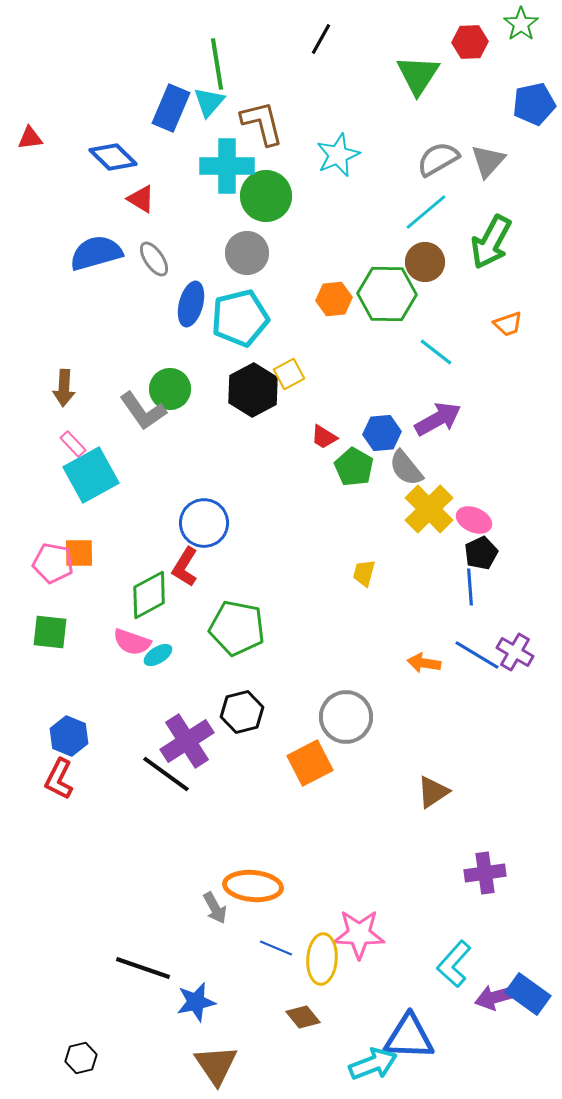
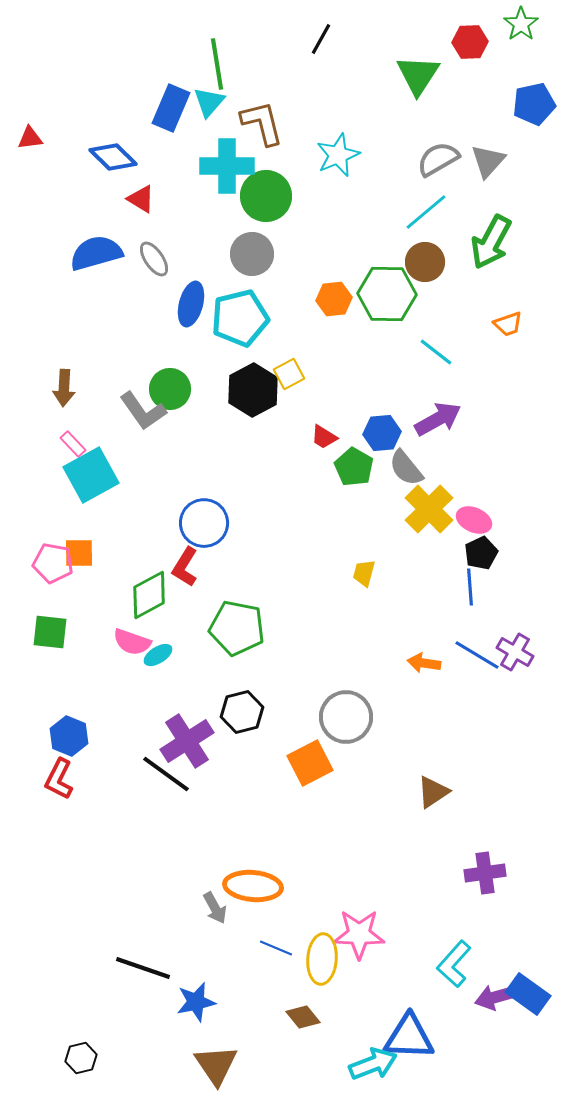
gray circle at (247, 253): moved 5 px right, 1 px down
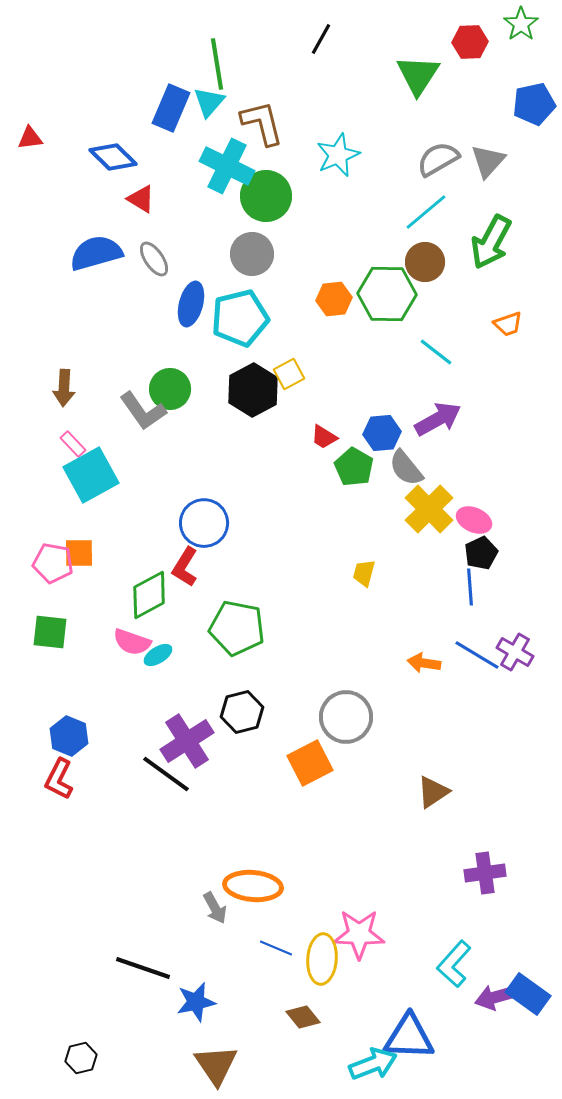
cyan cross at (227, 166): rotated 26 degrees clockwise
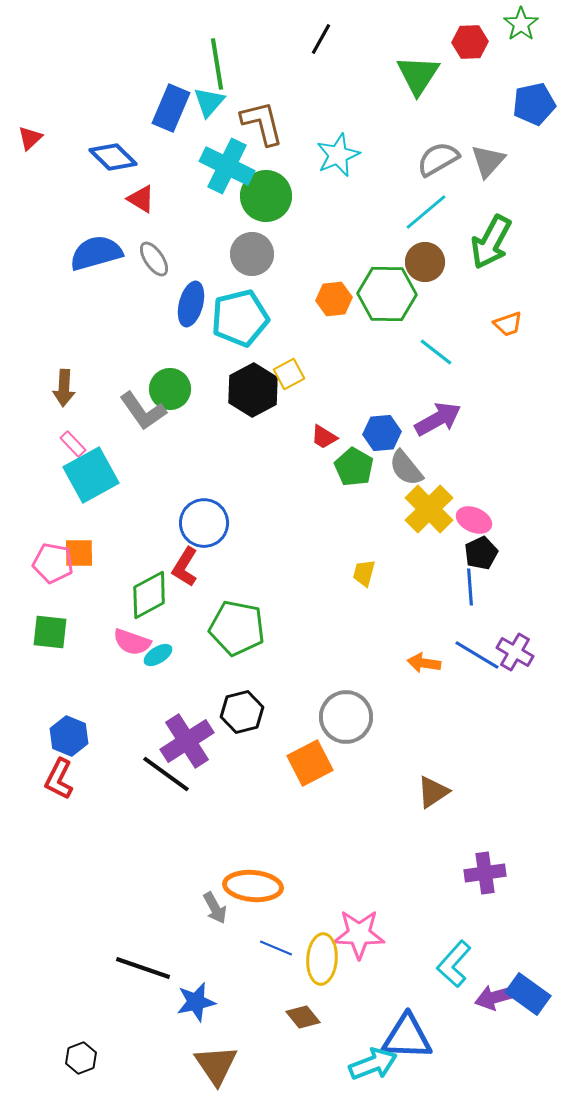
red triangle at (30, 138): rotated 36 degrees counterclockwise
blue triangle at (409, 1037): moved 2 px left
black hexagon at (81, 1058): rotated 8 degrees counterclockwise
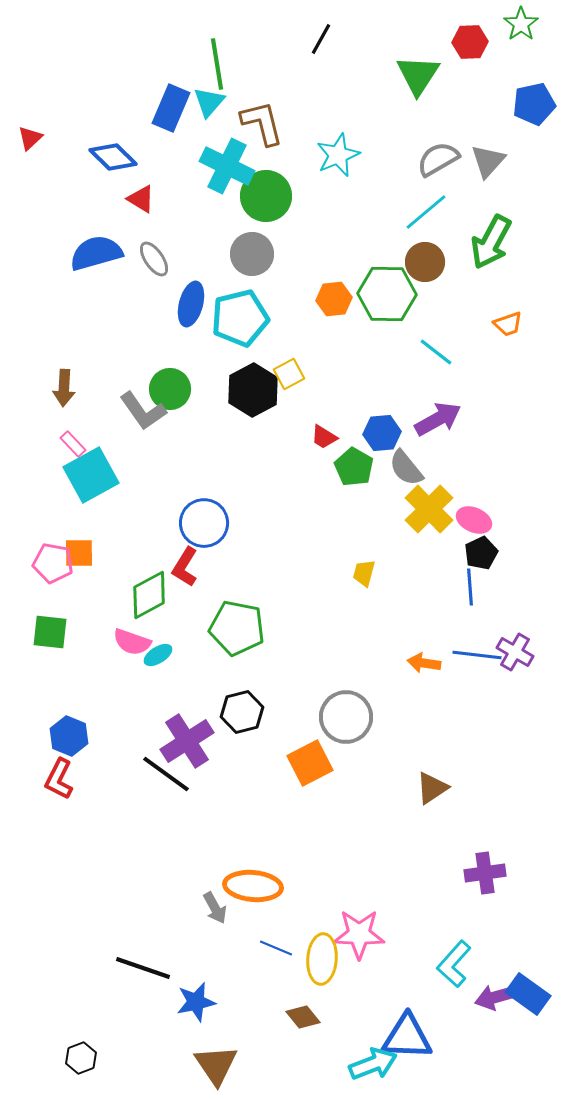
blue line at (477, 655): rotated 24 degrees counterclockwise
brown triangle at (433, 792): moved 1 px left, 4 px up
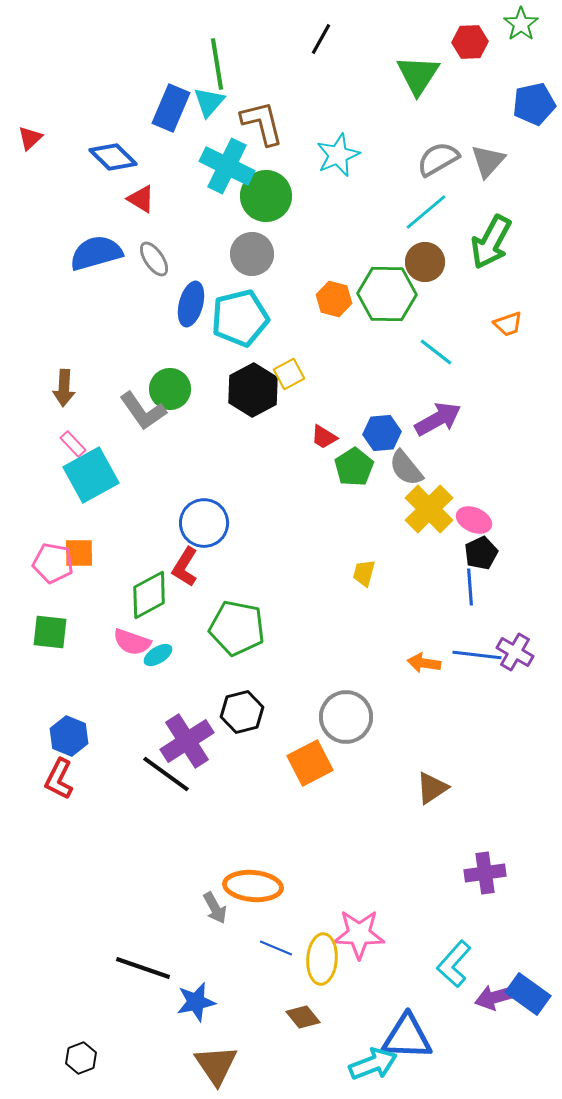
orange hexagon at (334, 299): rotated 20 degrees clockwise
green pentagon at (354, 467): rotated 9 degrees clockwise
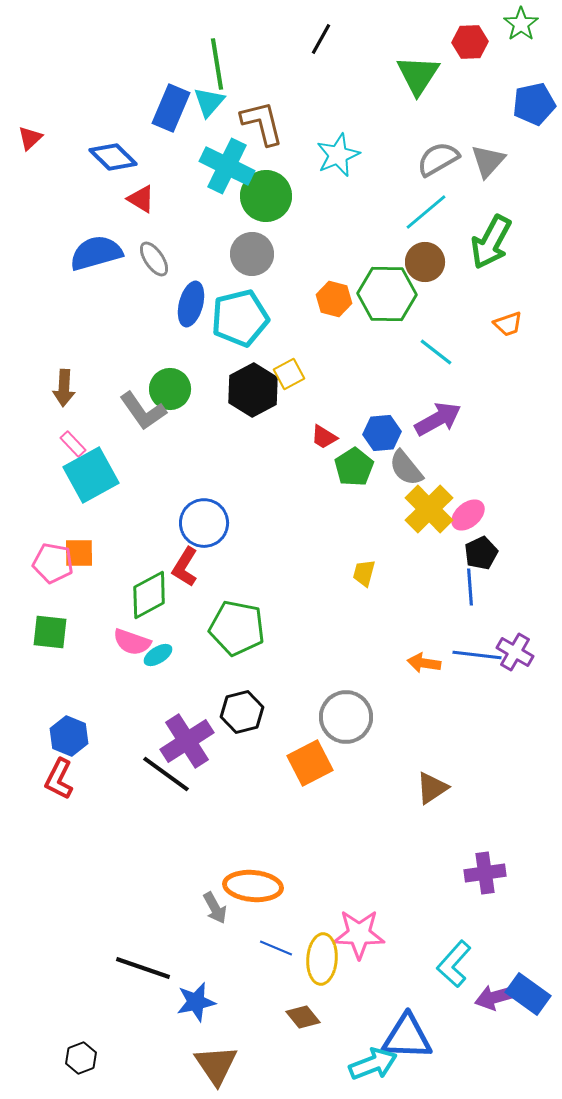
pink ellipse at (474, 520): moved 6 px left, 5 px up; rotated 64 degrees counterclockwise
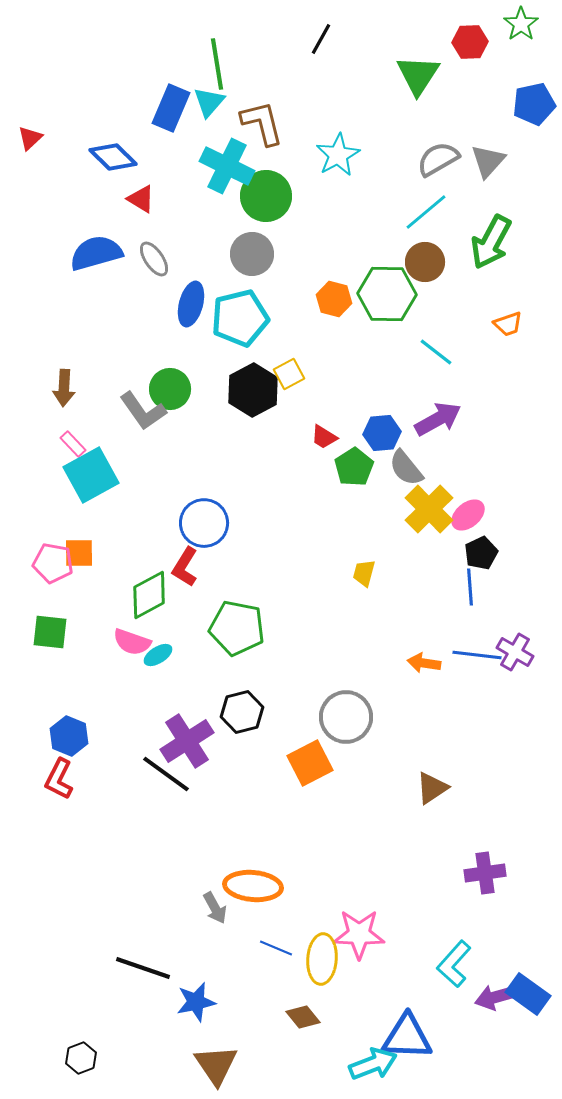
cyan star at (338, 155): rotated 6 degrees counterclockwise
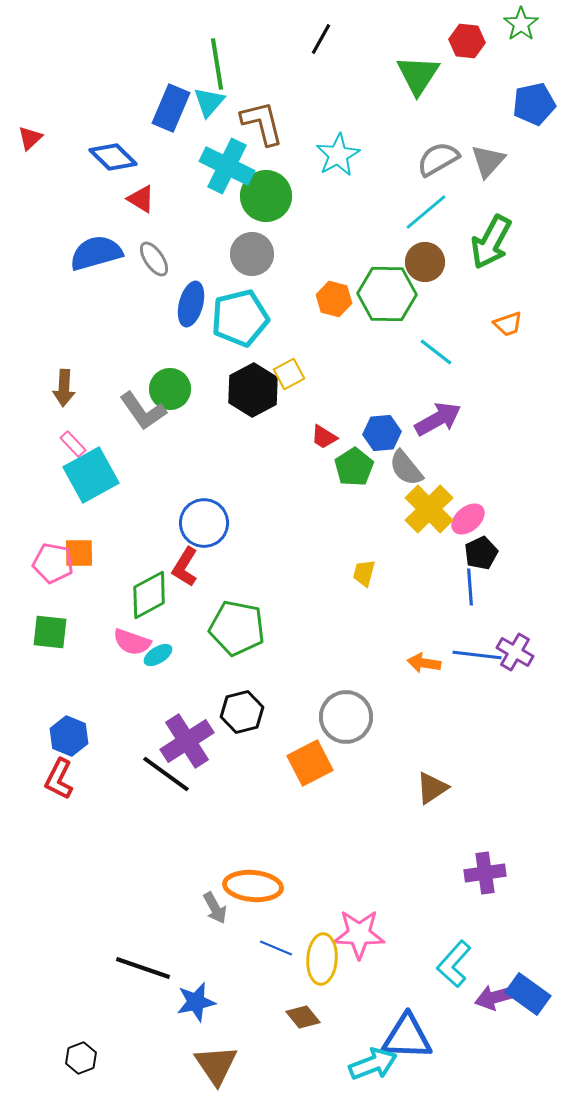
red hexagon at (470, 42): moved 3 px left, 1 px up; rotated 8 degrees clockwise
pink ellipse at (468, 515): moved 4 px down
